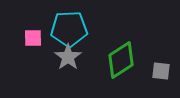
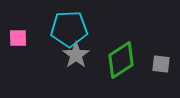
pink square: moved 15 px left
gray star: moved 8 px right, 2 px up
gray square: moved 7 px up
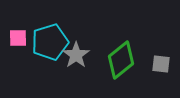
cyan pentagon: moved 19 px left, 13 px down; rotated 15 degrees counterclockwise
green diamond: rotated 6 degrees counterclockwise
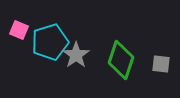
pink square: moved 1 px right, 8 px up; rotated 24 degrees clockwise
green diamond: rotated 33 degrees counterclockwise
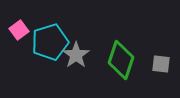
pink square: rotated 30 degrees clockwise
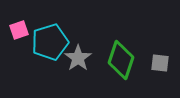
pink square: rotated 18 degrees clockwise
gray star: moved 2 px right, 3 px down
gray square: moved 1 px left, 1 px up
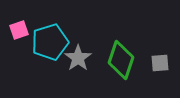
gray square: rotated 12 degrees counterclockwise
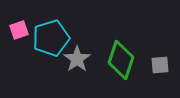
cyan pentagon: moved 1 px right, 4 px up
gray star: moved 1 px left, 1 px down
gray square: moved 2 px down
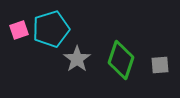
cyan pentagon: moved 9 px up
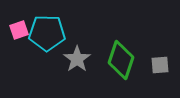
cyan pentagon: moved 4 px left, 4 px down; rotated 18 degrees clockwise
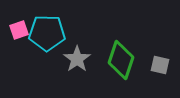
gray square: rotated 18 degrees clockwise
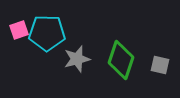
gray star: rotated 20 degrees clockwise
